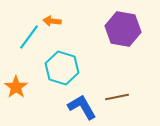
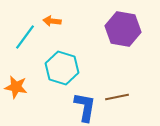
cyan line: moved 4 px left
orange star: rotated 25 degrees counterclockwise
blue L-shape: moved 3 px right; rotated 40 degrees clockwise
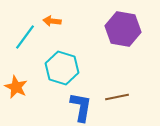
orange star: rotated 15 degrees clockwise
blue L-shape: moved 4 px left
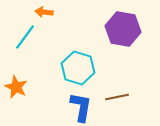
orange arrow: moved 8 px left, 9 px up
cyan hexagon: moved 16 px right
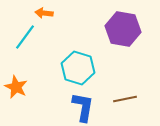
orange arrow: moved 1 px down
brown line: moved 8 px right, 2 px down
blue L-shape: moved 2 px right
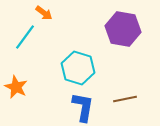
orange arrow: rotated 150 degrees counterclockwise
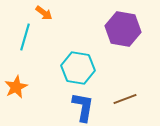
cyan line: rotated 20 degrees counterclockwise
cyan hexagon: rotated 8 degrees counterclockwise
orange star: rotated 20 degrees clockwise
brown line: rotated 10 degrees counterclockwise
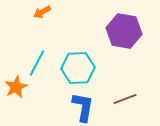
orange arrow: moved 2 px left, 1 px up; rotated 114 degrees clockwise
purple hexagon: moved 1 px right, 2 px down
cyan line: moved 12 px right, 26 px down; rotated 12 degrees clockwise
cyan hexagon: rotated 12 degrees counterclockwise
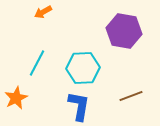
orange arrow: moved 1 px right
cyan hexagon: moved 5 px right
orange star: moved 11 px down
brown line: moved 6 px right, 3 px up
blue L-shape: moved 4 px left, 1 px up
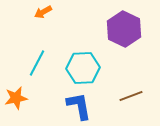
purple hexagon: moved 2 px up; rotated 16 degrees clockwise
orange star: rotated 15 degrees clockwise
blue L-shape: rotated 20 degrees counterclockwise
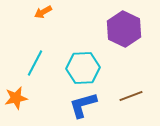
cyan line: moved 2 px left
blue L-shape: moved 4 px right, 1 px up; rotated 96 degrees counterclockwise
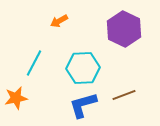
orange arrow: moved 16 px right, 9 px down
cyan line: moved 1 px left
brown line: moved 7 px left, 1 px up
